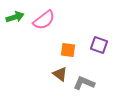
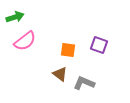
pink semicircle: moved 19 px left, 21 px down
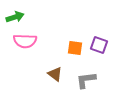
pink semicircle: rotated 40 degrees clockwise
orange square: moved 7 px right, 2 px up
brown triangle: moved 5 px left
gray L-shape: moved 2 px right, 3 px up; rotated 30 degrees counterclockwise
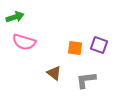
pink semicircle: moved 1 px left, 1 px down; rotated 15 degrees clockwise
brown triangle: moved 1 px left, 1 px up
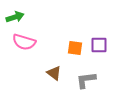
purple square: rotated 18 degrees counterclockwise
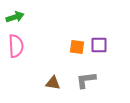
pink semicircle: moved 8 px left, 4 px down; rotated 110 degrees counterclockwise
orange square: moved 2 px right, 1 px up
brown triangle: moved 1 px left, 10 px down; rotated 28 degrees counterclockwise
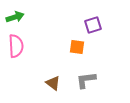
purple square: moved 6 px left, 20 px up; rotated 18 degrees counterclockwise
brown triangle: rotated 28 degrees clockwise
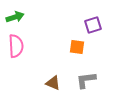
brown triangle: rotated 14 degrees counterclockwise
